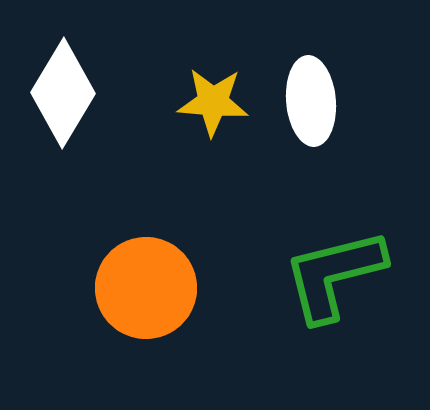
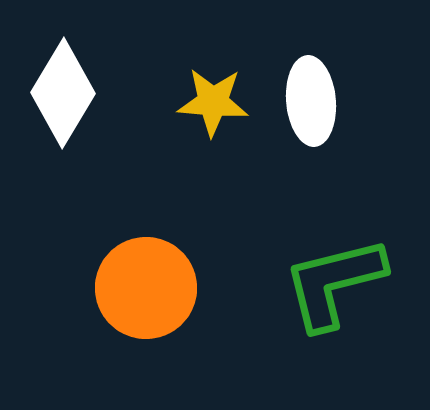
green L-shape: moved 8 px down
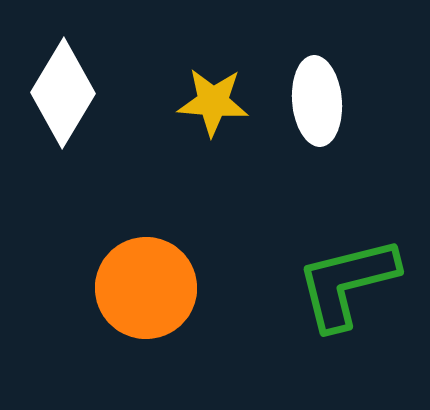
white ellipse: moved 6 px right
green L-shape: moved 13 px right
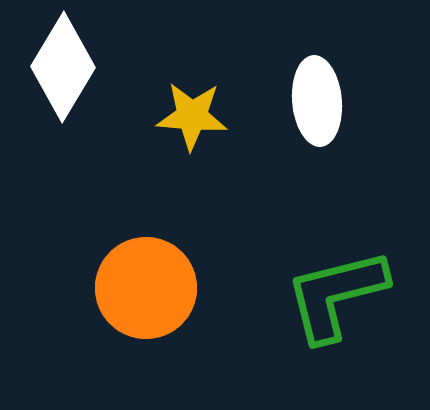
white diamond: moved 26 px up
yellow star: moved 21 px left, 14 px down
green L-shape: moved 11 px left, 12 px down
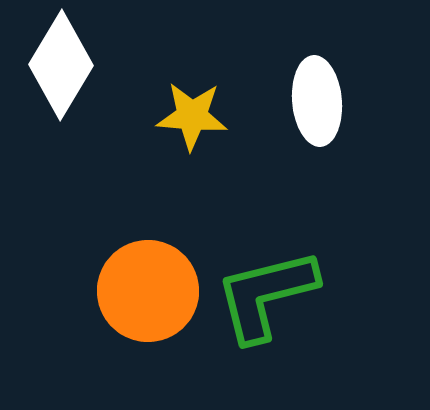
white diamond: moved 2 px left, 2 px up
orange circle: moved 2 px right, 3 px down
green L-shape: moved 70 px left
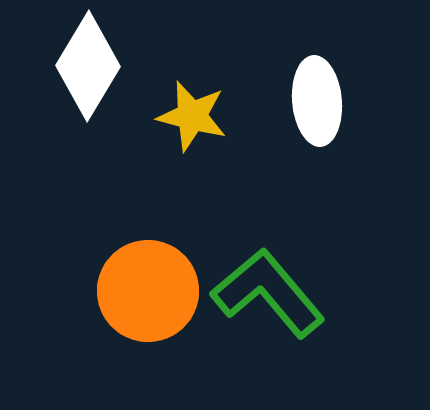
white diamond: moved 27 px right, 1 px down
yellow star: rotated 10 degrees clockwise
green L-shape: moved 2 px right, 2 px up; rotated 64 degrees clockwise
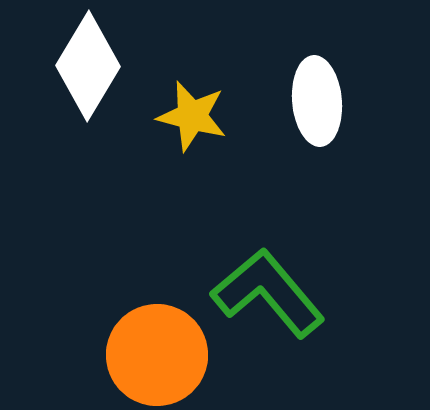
orange circle: moved 9 px right, 64 px down
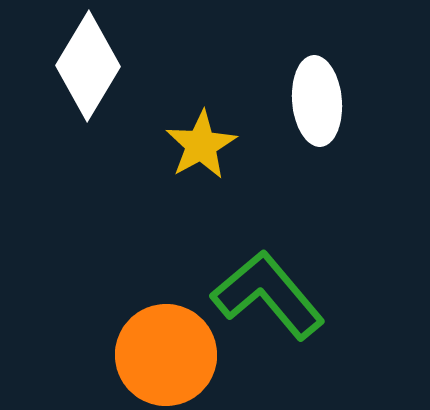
yellow star: moved 9 px right, 29 px down; rotated 28 degrees clockwise
green L-shape: moved 2 px down
orange circle: moved 9 px right
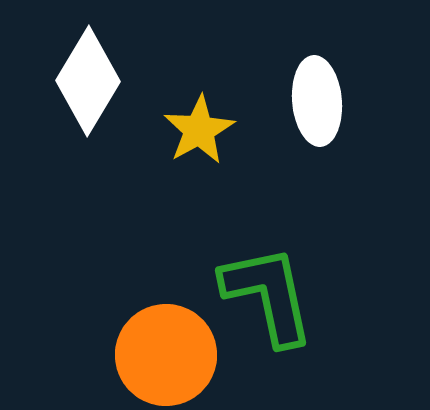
white diamond: moved 15 px down
yellow star: moved 2 px left, 15 px up
green L-shape: rotated 28 degrees clockwise
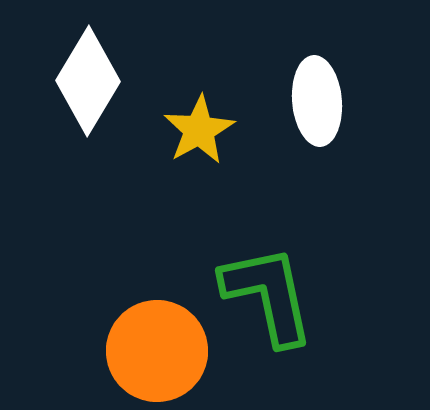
orange circle: moved 9 px left, 4 px up
